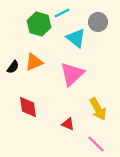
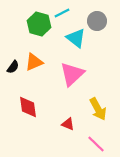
gray circle: moved 1 px left, 1 px up
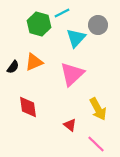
gray circle: moved 1 px right, 4 px down
cyan triangle: rotated 35 degrees clockwise
red triangle: moved 2 px right, 1 px down; rotated 16 degrees clockwise
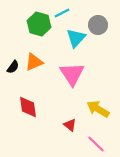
pink triangle: rotated 20 degrees counterclockwise
yellow arrow: rotated 150 degrees clockwise
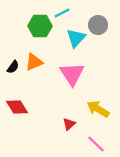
green hexagon: moved 1 px right, 2 px down; rotated 15 degrees counterclockwise
red diamond: moved 11 px left; rotated 25 degrees counterclockwise
red triangle: moved 1 px left, 1 px up; rotated 40 degrees clockwise
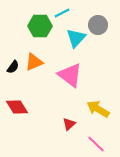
pink triangle: moved 2 px left, 1 px down; rotated 20 degrees counterclockwise
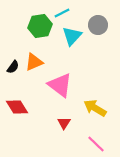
green hexagon: rotated 10 degrees counterclockwise
cyan triangle: moved 4 px left, 2 px up
pink triangle: moved 10 px left, 10 px down
yellow arrow: moved 3 px left, 1 px up
red triangle: moved 5 px left, 1 px up; rotated 16 degrees counterclockwise
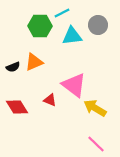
green hexagon: rotated 10 degrees clockwise
cyan triangle: rotated 40 degrees clockwise
black semicircle: rotated 32 degrees clockwise
pink triangle: moved 14 px right
red triangle: moved 14 px left, 23 px up; rotated 40 degrees counterclockwise
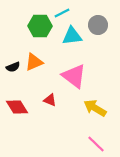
pink triangle: moved 9 px up
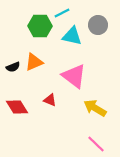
cyan triangle: rotated 20 degrees clockwise
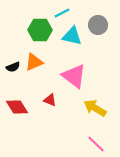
green hexagon: moved 4 px down
